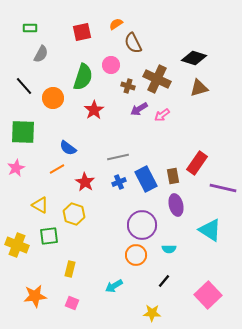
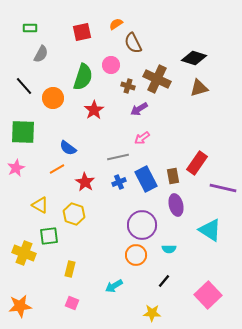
pink arrow at (162, 115): moved 20 px left, 23 px down
yellow cross at (17, 245): moved 7 px right, 8 px down
orange star at (35, 296): moved 15 px left, 10 px down
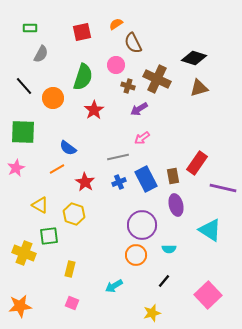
pink circle at (111, 65): moved 5 px right
yellow star at (152, 313): rotated 18 degrees counterclockwise
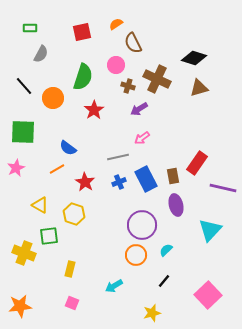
cyan triangle at (210, 230): rotated 40 degrees clockwise
cyan semicircle at (169, 249): moved 3 px left, 1 px down; rotated 136 degrees clockwise
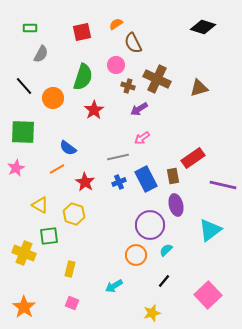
black diamond at (194, 58): moved 9 px right, 31 px up
red rectangle at (197, 163): moved 4 px left, 5 px up; rotated 20 degrees clockwise
purple line at (223, 188): moved 3 px up
purple circle at (142, 225): moved 8 px right
cyan triangle at (210, 230): rotated 10 degrees clockwise
orange star at (20, 306): moved 4 px right, 1 px down; rotated 30 degrees counterclockwise
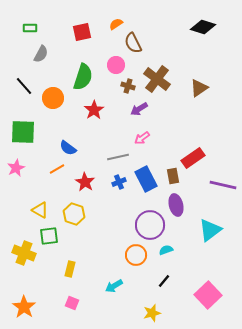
brown cross at (157, 79): rotated 12 degrees clockwise
brown triangle at (199, 88): rotated 18 degrees counterclockwise
yellow triangle at (40, 205): moved 5 px down
cyan semicircle at (166, 250): rotated 24 degrees clockwise
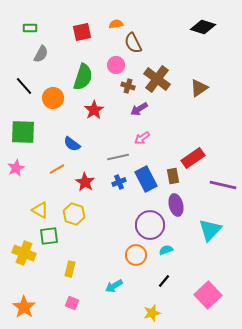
orange semicircle at (116, 24): rotated 24 degrees clockwise
blue semicircle at (68, 148): moved 4 px right, 4 px up
cyan triangle at (210, 230): rotated 10 degrees counterclockwise
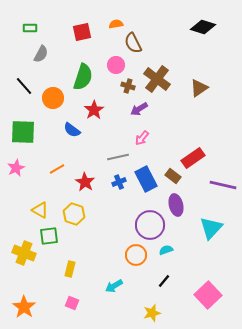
pink arrow at (142, 138): rotated 14 degrees counterclockwise
blue semicircle at (72, 144): moved 14 px up
brown rectangle at (173, 176): rotated 42 degrees counterclockwise
cyan triangle at (210, 230): moved 1 px right, 2 px up
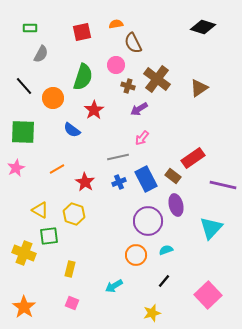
purple circle at (150, 225): moved 2 px left, 4 px up
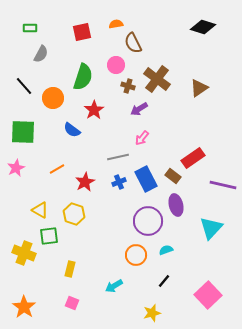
red star at (85, 182): rotated 12 degrees clockwise
